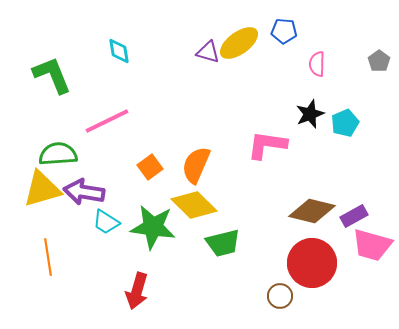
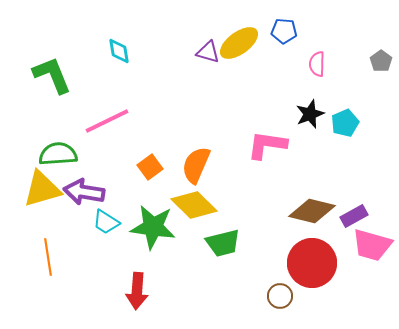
gray pentagon: moved 2 px right
red arrow: rotated 12 degrees counterclockwise
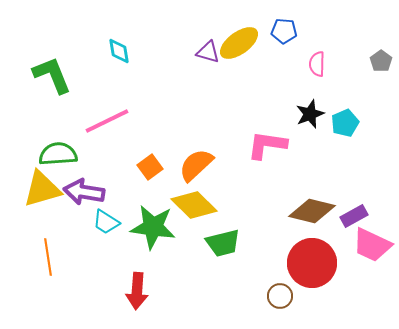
orange semicircle: rotated 24 degrees clockwise
pink trapezoid: rotated 9 degrees clockwise
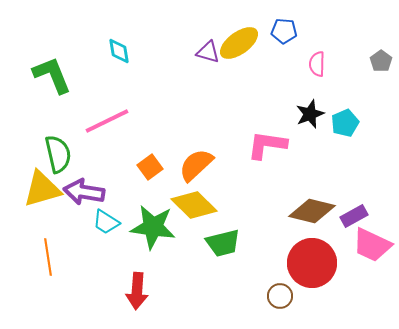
green semicircle: rotated 81 degrees clockwise
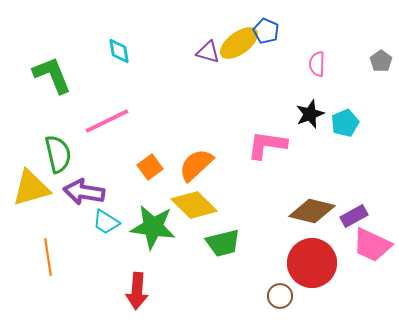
blue pentagon: moved 18 px left; rotated 20 degrees clockwise
yellow triangle: moved 11 px left, 1 px up
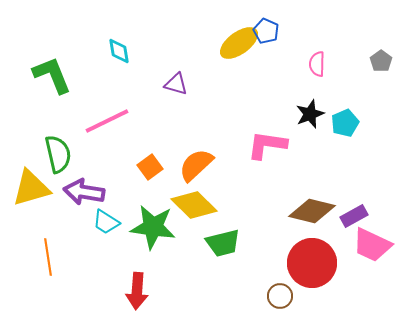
purple triangle: moved 32 px left, 32 px down
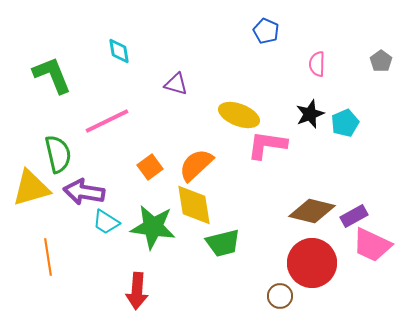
yellow ellipse: moved 72 px down; rotated 57 degrees clockwise
yellow diamond: rotated 36 degrees clockwise
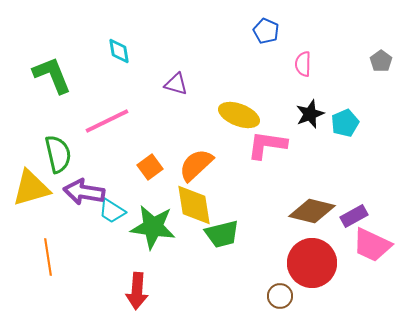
pink semicircle: moved 14 px left
cyan trapezoid: moved 6 px right, 11 px up
green trapezoid: moved 1 px left, 9 px up
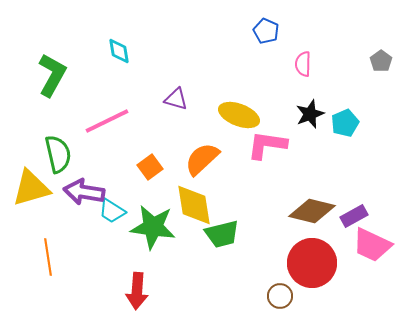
green L-shape: rotated 51 degrees clockwise
purple triangle: moved 15 px down
orange semicircle: moved 6 px right, 6 px up
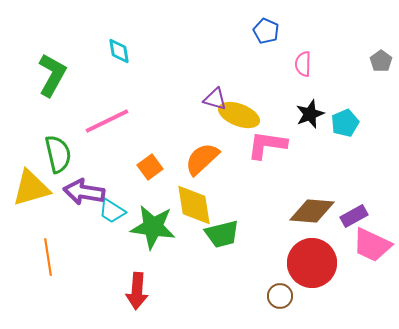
purple triangle: moved 39 px right
brown diamond: rotated 9 degrees counterclockwise
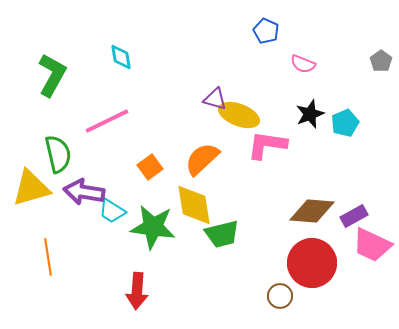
cyan diamond: moved 2 px right, 6 px down
pink semicircle: rotated 70 degrees counterclockwise
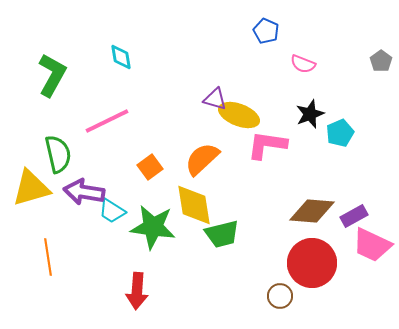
cyan pentagon: moved 5 px left, 10 px down
